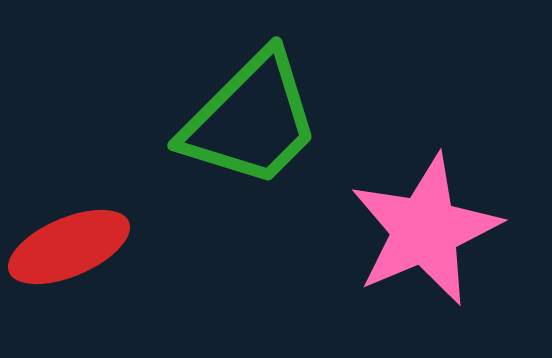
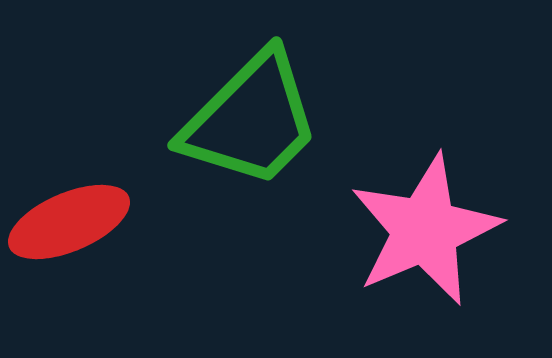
red ellipse: moved 25 px up
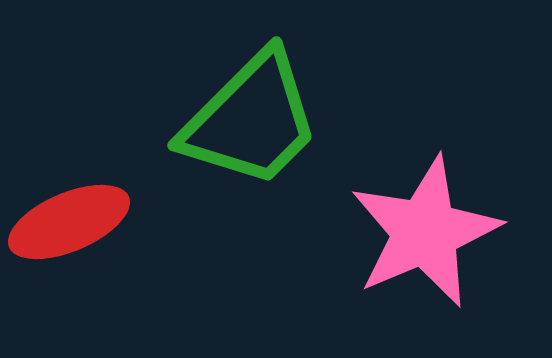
pink star: moved 2 px down
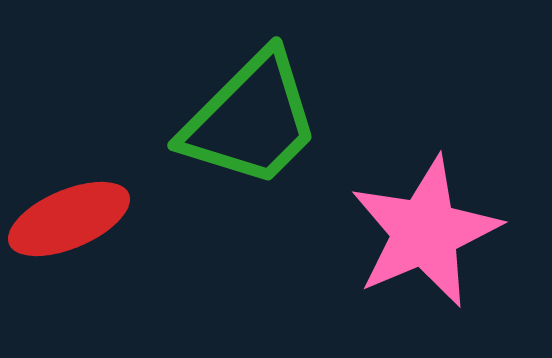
red ellipse: moved 3 px up
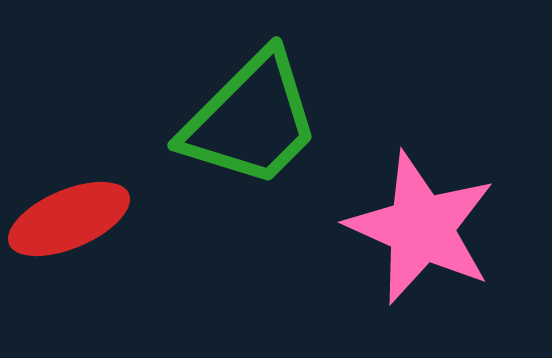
pink star: moved 4 px left, 4 px up; rotated 25 degrees counterclockwise
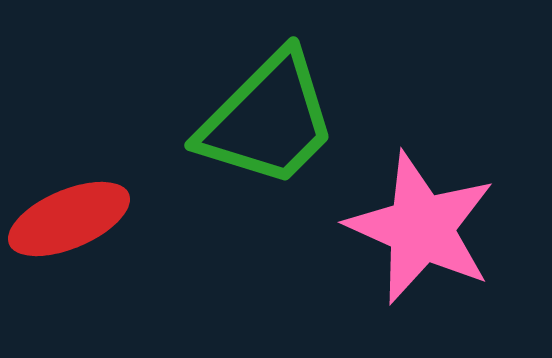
green trapezoid: moved 17 px right
